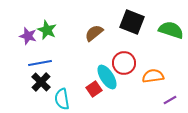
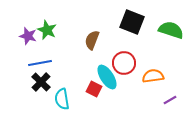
brown semicircle: moved 2 px left, 7 px down; rotated 30 degrees counterclockwise
red square: rotated 28 degrees counterclockwise
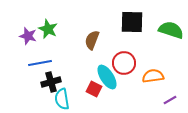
black square: rotated 20 degrees counterclockwise
green star: moved 1 px right, 1 px up
black cross: moved 10 px right; rotated 30 degrees clockwise
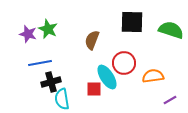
purple star: moved 2 px up
red square: rotated 28 degrees counterclockwise
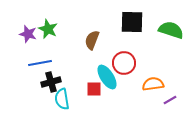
orange semicircle: moved 8 px down
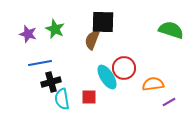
black square: moved 29 px left
green star: moved 7 px right
red circle: moved 5 px down
red square: moved 5 px left, 8 px down
purple line: moved 1 px left, 2 px down
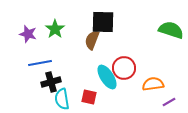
green star: rotated 12 degrees clockwise
red square: rotated 14 degrees clockwise
